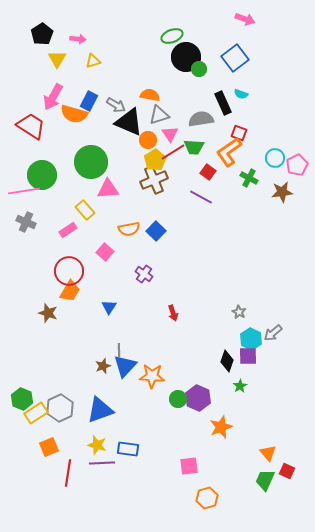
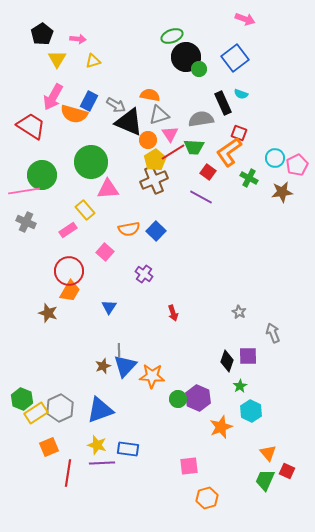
gray arrow at (273, 333): rotated 108 degrees clockwise
cyan hexagon at (251, 339): moved 72 px down
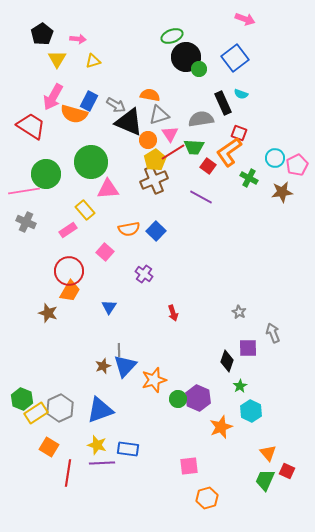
red square at (208, 172): moved 6 px up
green circle at (42, 175): moved 4 px right, 1 px up
purple square at (248, 356): moved 8 px up
orange star at (152, 376): moved 2 px right, 4 px down; rotated 20 degrees counterclockwise
orange square at (49, 447): rotated 36 degrees counterclockwise
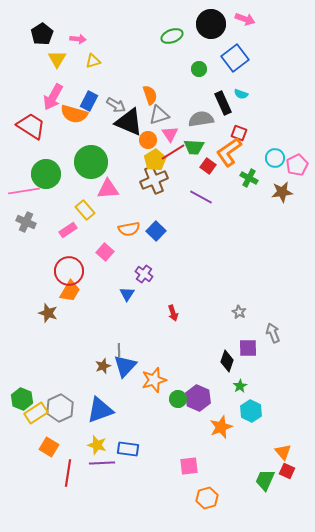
black circle at (186, 57): moved 25 px right, 33 px up
orange semicircle at (150, 95): rotated 60 degrees clockwise
blue triangle at (109, 307): moved 18 px right, 13 px up
orange triangle at (268, 453): moved 15 px right, 1 px up
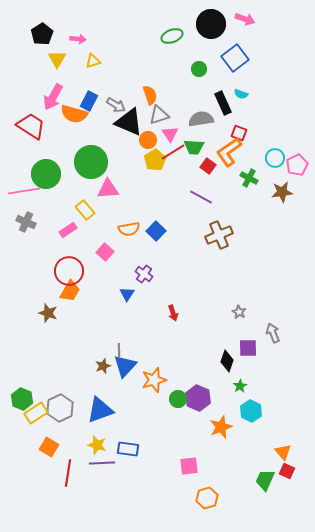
brown cross at (154, 180): moved 65 px right, 55 px down
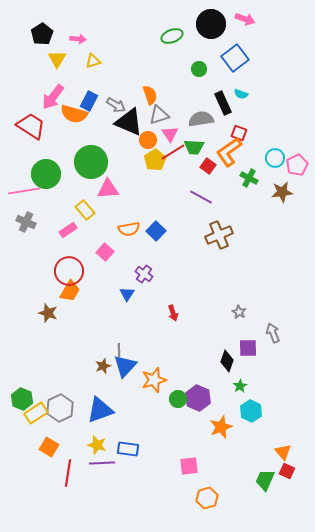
pink arrow at (53, 97): rotated 8 degrees clockwise
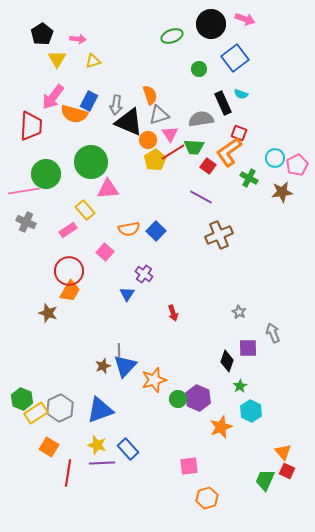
gray arrow at (116, 105): rotated 66 degrees clockwise
red trapezoid at (31, 126): rotated 60 degrees clockwise
blue rectangle at (128, 449): rotated 40 degrees clockwise
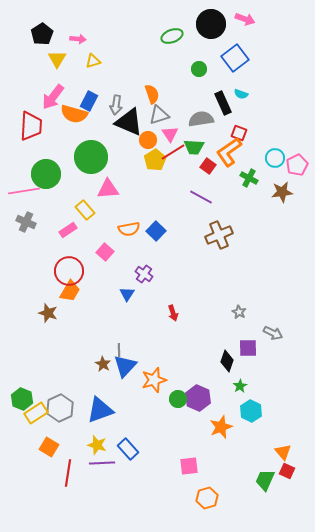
orange semicircle at (150, 95): moved 2 px right, 1 px up
green circle at (91, 162): moved 5 px up
gray arrow at (273, 333): rotated 138 degrees clockwise
brown star at (103, 366): moved 2 px up; rotated 21 degrees counterclockwise
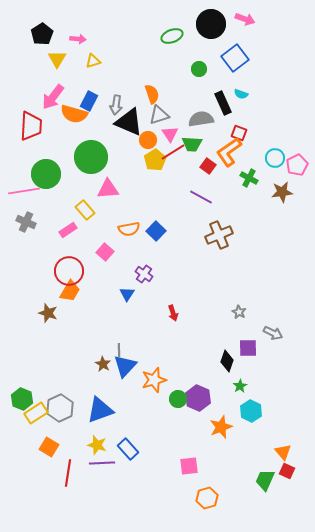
green trapezoid at (194, 147): moved 2 px left, 3 px up
